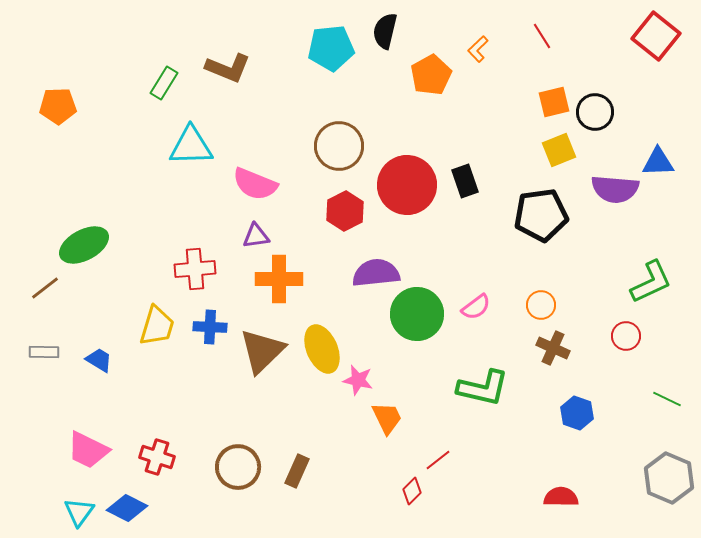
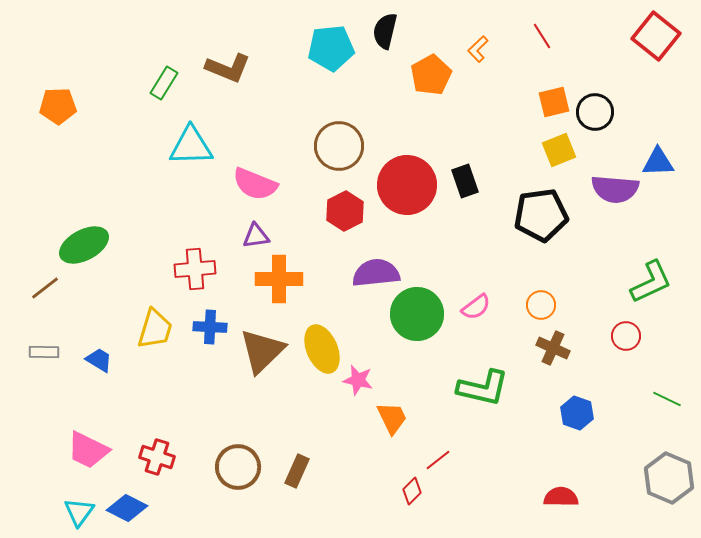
yellow trapezoid at (157, 326): moved 2 px left, 3 px down
orange trapezoid at (387, 418): moved 5 px right
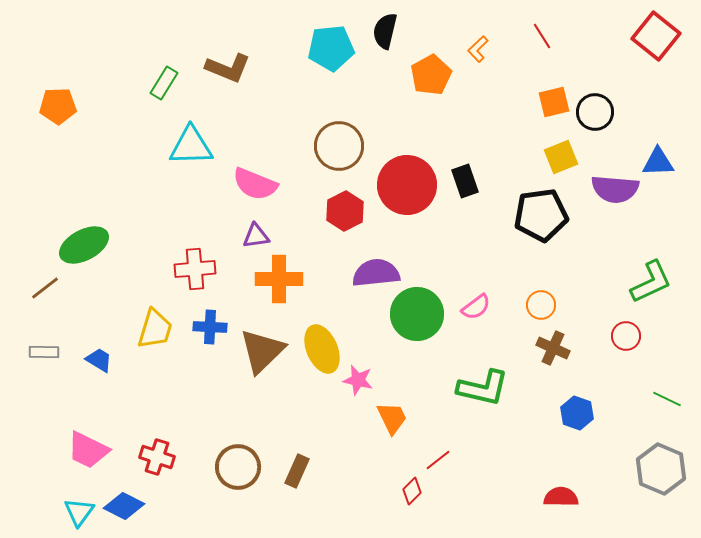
yellow square at (559, 150): moved 2 px right, 7 px down
gray hexagon at (669, 478): moved 8 px left, 9 px up
blue diamond at (127, 508): moved 3 px left, 2 px up
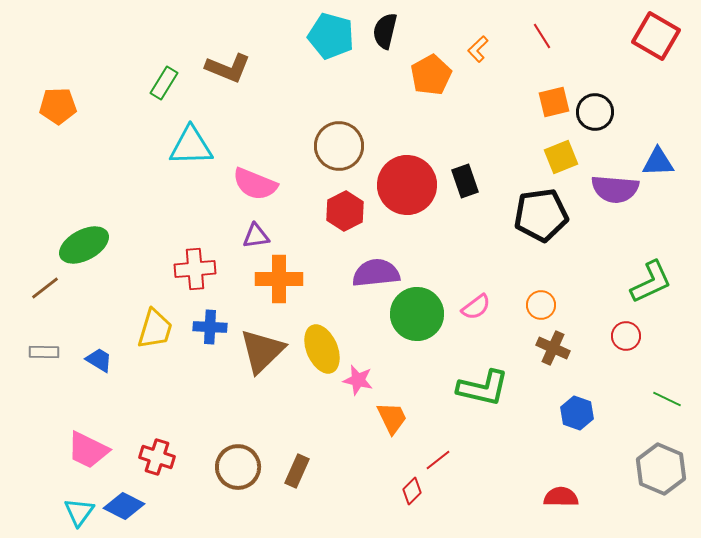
red square at (656, 36): rotated 9 degrees counterclockwise
cyan pentagon at (331, 48): moved 12 px up; rotated 21 degrees clockwise
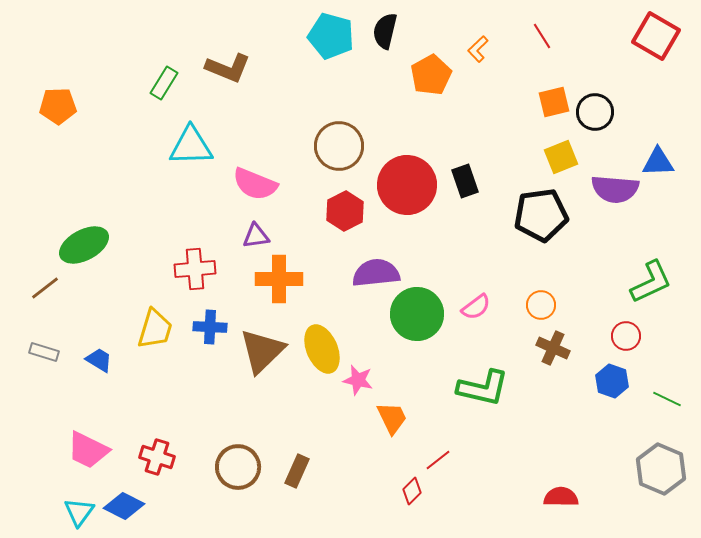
gray rectangle at (44, 352): rotated 16 degrees clockwise
blue hexagon at (577, 413): moved 35 px right, 32 px up
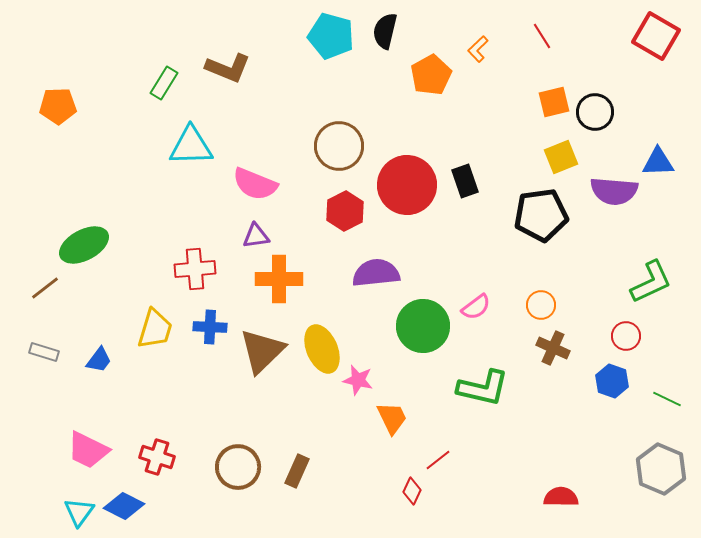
purple semicircle at (615, 189): moved 1 px left, 2 px down
green circle at (417, 314): moved 6 px right, 12 px down
blue trapezoid at (99, 360): rotated 96 degrees clockwise
red diamond at (412, 491): rotated 20 degrees counterclockwise
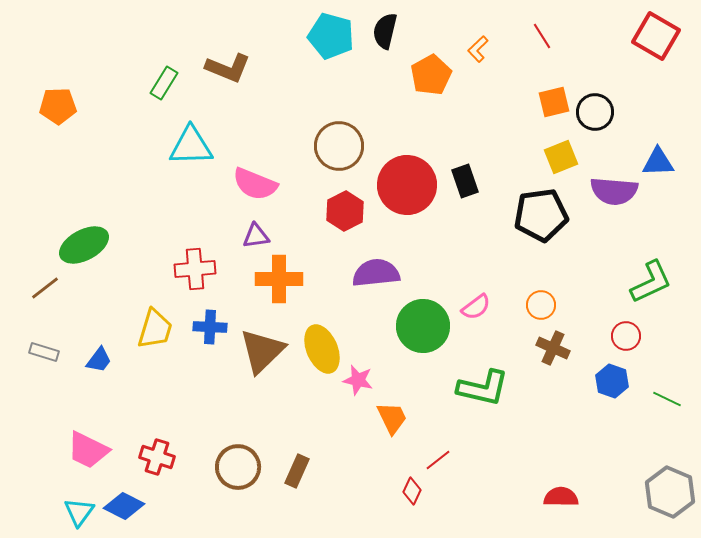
gray hexagon at (661, 469): moved 9 px right, 23 px down
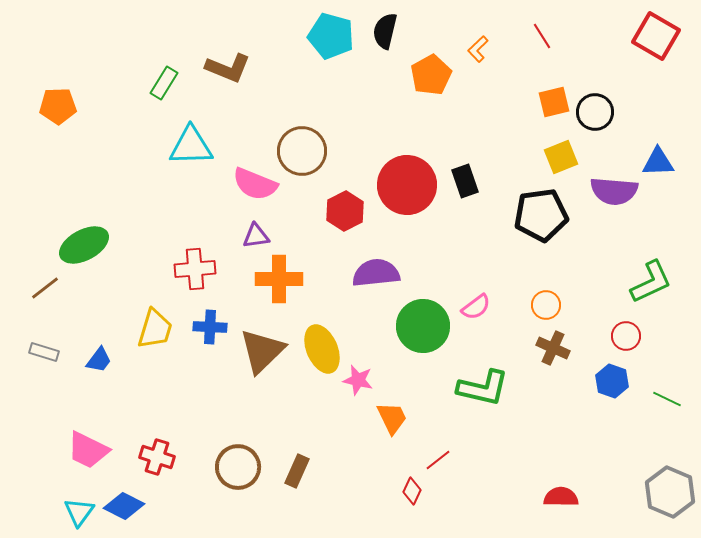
brown circle at (339, 146): moved 37 px left, 5 px down
orange circle at (541, 305): moved 5 px right
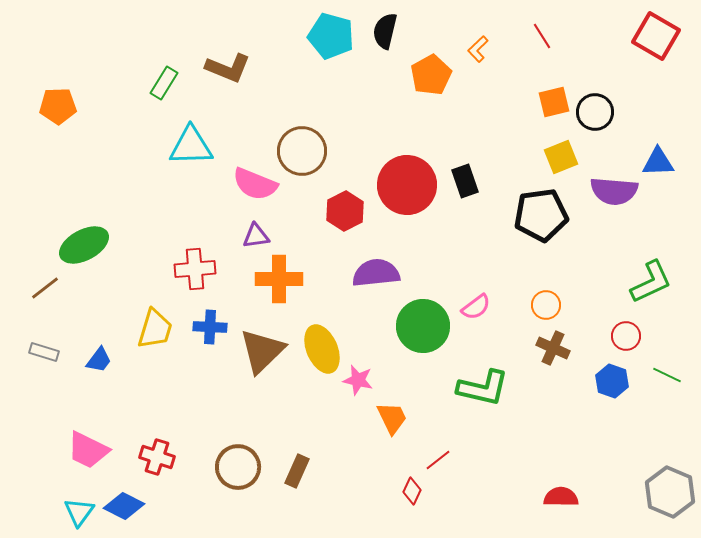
green line at (667, 399): moved 24 px up
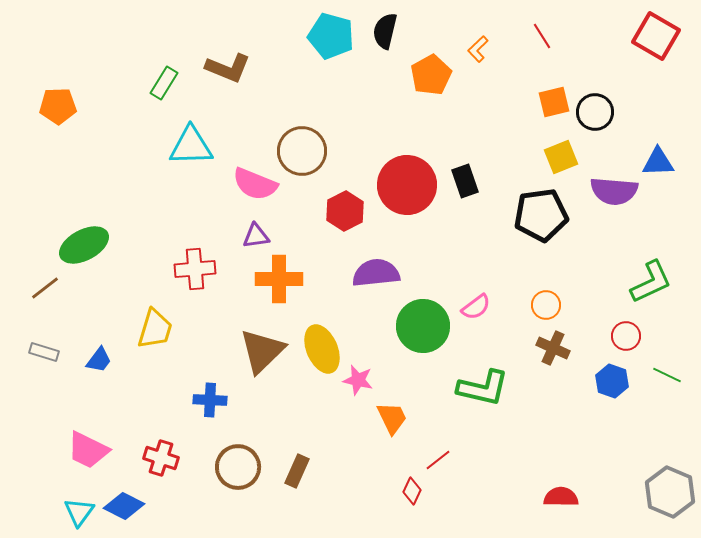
blue cross at (210, 327): moved 73 px down
red cross at (157, 457): moved 4 px right, 1 px down
